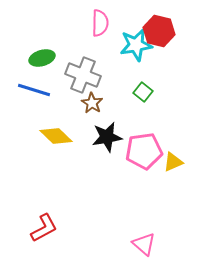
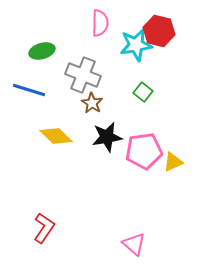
green ellipse: moved 7 px up
blue line: moved 5 px left
red L-shape: rotated 28 degrees counterclockwise
pink triangle: moved 10 px left
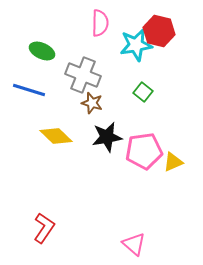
green ellipse: rotated 40 degrees clockwise
brown star: rotated 15 degrees counterclockwise
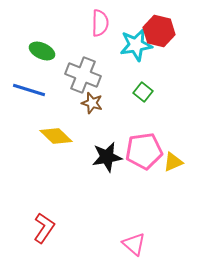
black star: moved 20 px down
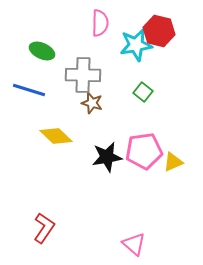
gray cross: rotated 20 degrees counterclockwise
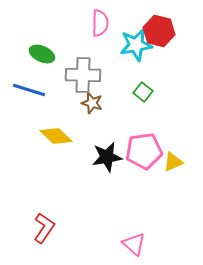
green ellipse: moved 3 px down
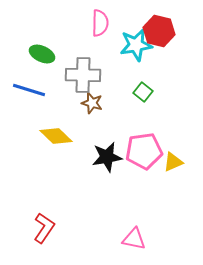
pink triangle: moved 5 px up; rotated 30 degrees counterclockwise
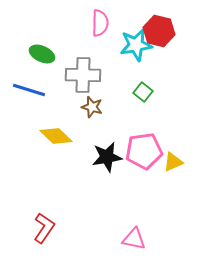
brown star: moved 4 px down
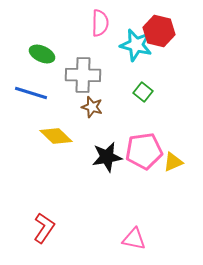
cyan star: rotated 24 degrees clockwise
blue line: moved 2 px right, 3 px down
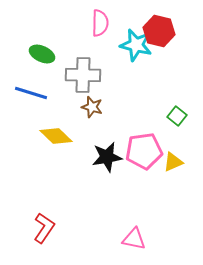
green square: moved 34 px right, 24 px down
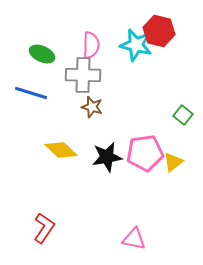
pink semicircle: moved 9 px left, 22 px down
green square: moved 6 px right, 1 px up
yellow diamond: moved 5 px right, 14 px down
pink pentagon: moved 1 px right, 2 px down
yellow triangle: rotated 15 degrees counterclockwise
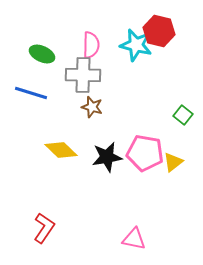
pink pentagon: rotated 18 degrees clockwise
